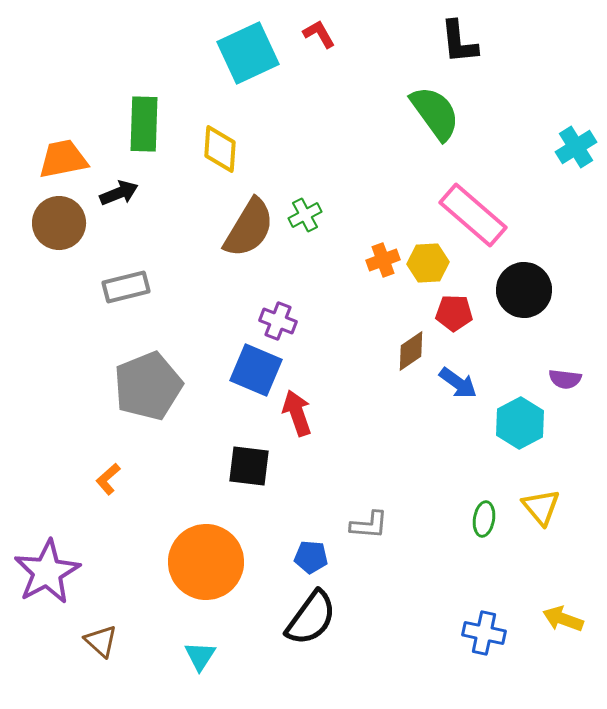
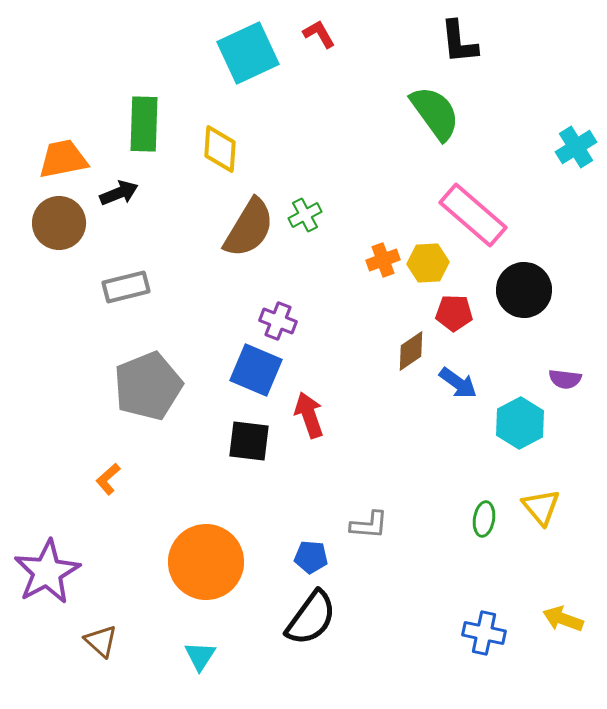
red arrow: moved 12 px right, 2 px down
black square: moved 25 px up
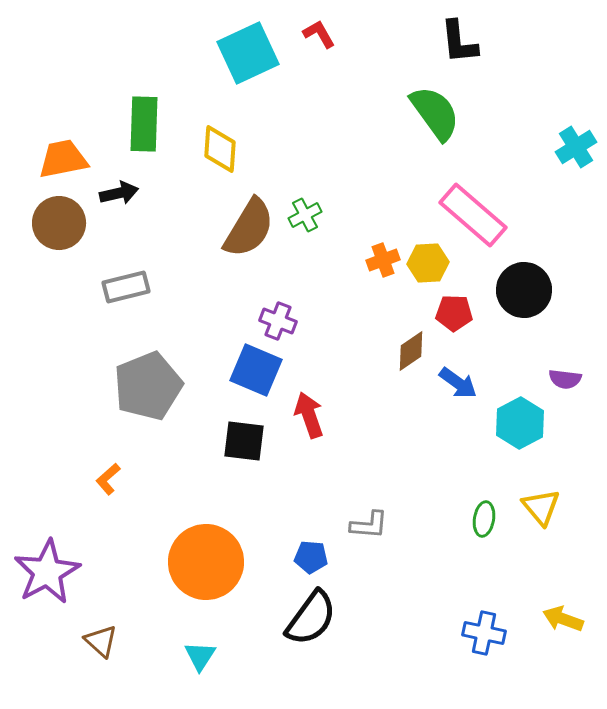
black arrow: rotated 9 degrees clockwise
black square: moved 5 px left
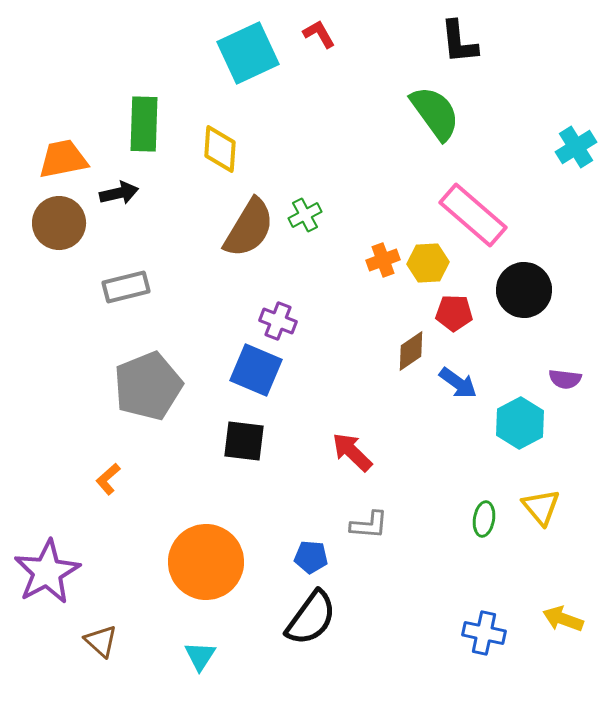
red arrow: moved 43 px right, 37 px down; rotated 27 degrees counterclockwise
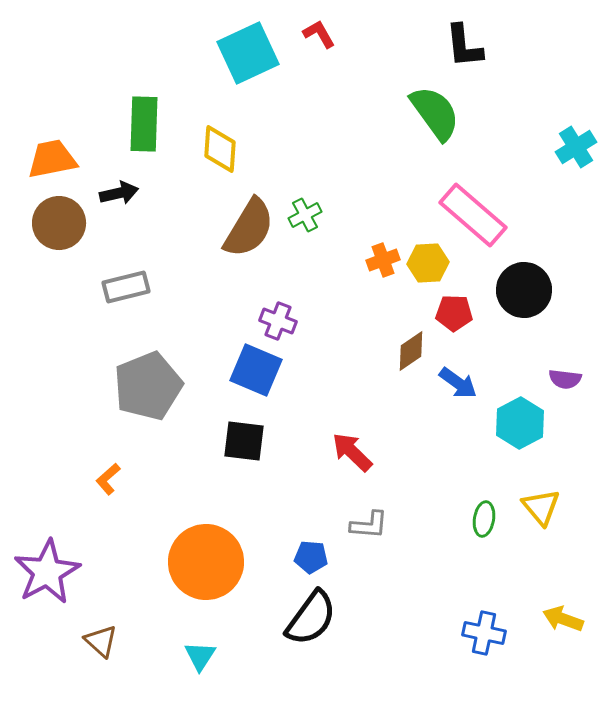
black L-shape: moved 5 px right, 4 px down
orange trapezoid: moved 11 px left
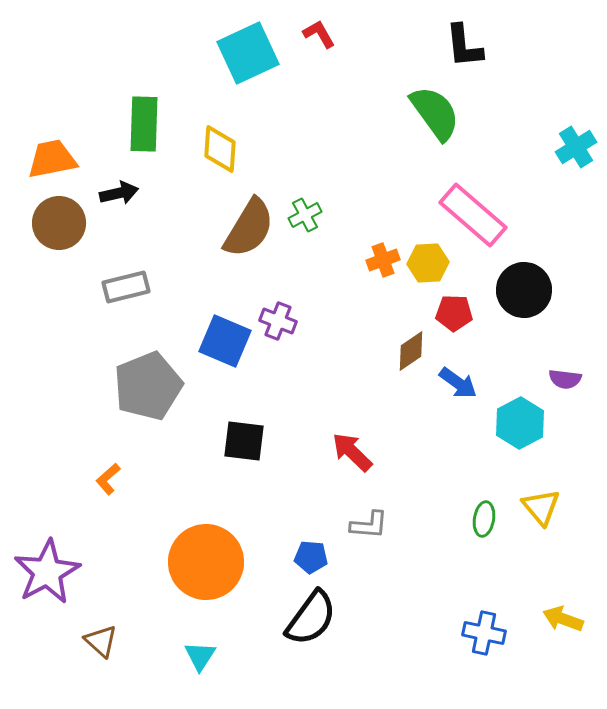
blue square: moved 31 px left, 29 px up
